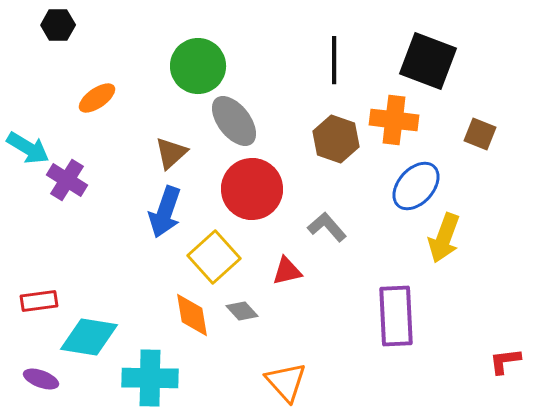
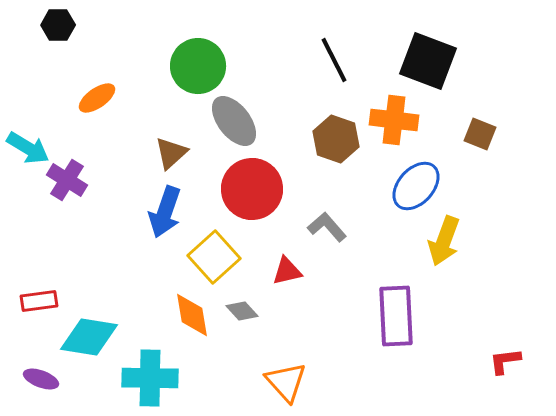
black line: rotated 27 degrees counterclockwise
yellow arrow: moved 3 px down
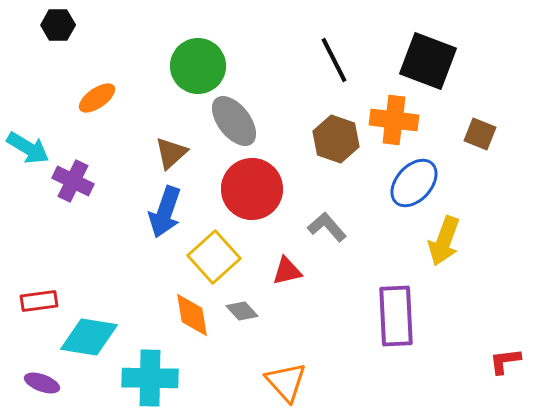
purple cross: moved 6 px right, 1 px down; rotated 6 degrees counterclockwise
blue ellipse: moved 2 px left, 3 px up
purple ellipse: moved 1 px right, 4 px down
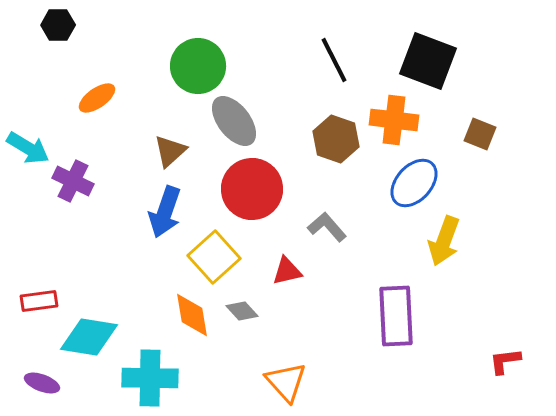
brown triangle: moved 1 px left, 2 px up
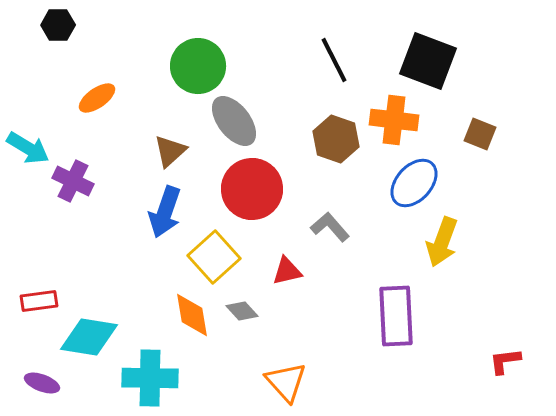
gray L-shape: moved 3 px right
yellow arrow: moved 2 px left, 1 px down
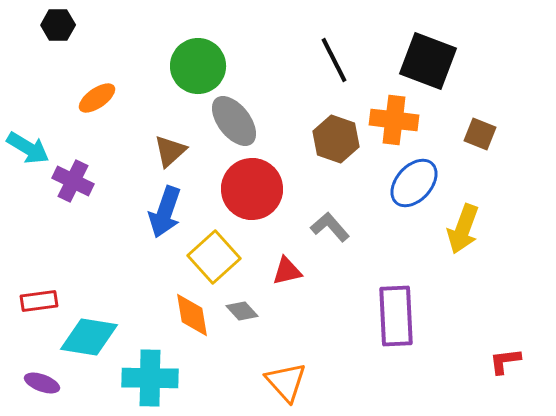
yellow arrow: moved 21 px right, 13 px up
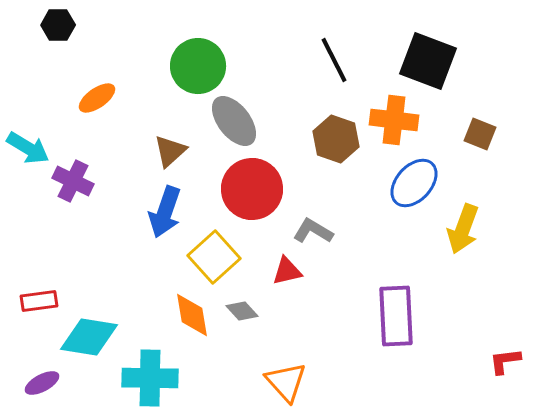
gray L-shape: moved 17 px left, 4 px down; rotated 18 degrees counterclockwise
purple ellipse: rotated 48 degrees counterclockwise
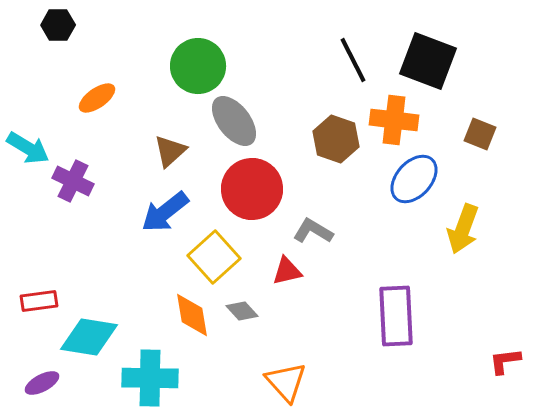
black line: moved 19 px right
blue ellipse: moved 4 px up
blue arrow: rotated 33 degrees clockwise
